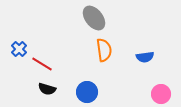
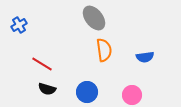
blue cross: moved 24 px up; rotated 14 degrees clockwise
pink circle: moved 29 px left, 1 px down
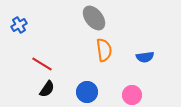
black semicircle: rotated 72 degrees counterclockwise
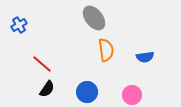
orange semicircle: moved 2 px right
red line: rotated 10 degrees clockwise
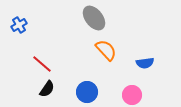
orange semicircle: rotated 35 degrees counterclockwise
blue semicircle: moved 6 px down
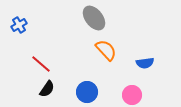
red line: moved 1 px left
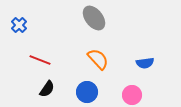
blue cross: rotated 14 degrees counterclockwise
orange semicircle: moved 8 px left, 9 px down
red line: moved 1 px left, 4 px up; rotated 20 degrees counterclockwise
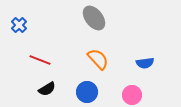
black semicircle: rotated 24 degrees clockwise
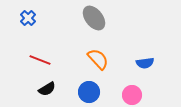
blue cross: moved 9 px right, 7 px up
blue circle: moved 2 px right
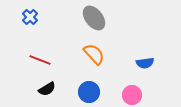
blue cross: moved 2 px right, 1 px up
orange semicircle: moved 4 px left, 5 px up
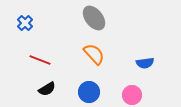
blue cross: moved 5 px left, 6 px down
